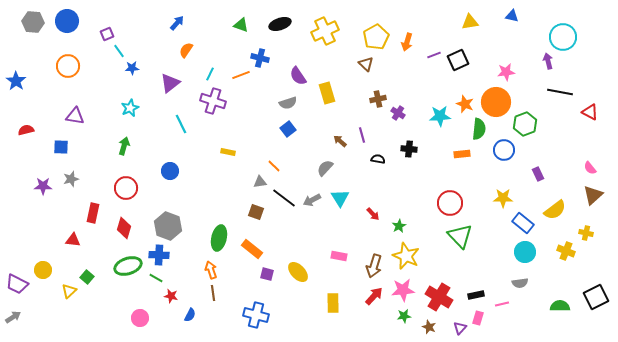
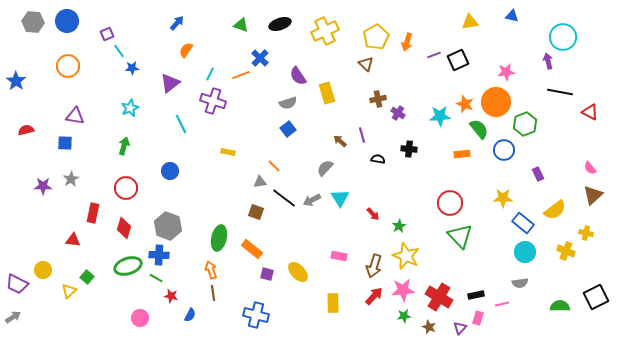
blue cross at (260, 58): rotated 30 degrees clockwise
green semicircle at (479, 129): rotated 45 degrees counterclockwise
blue square at (61, 147): moved 4 px right, 4 px up
gray star at (71, 179): rotated 14 degrees counterclockwise
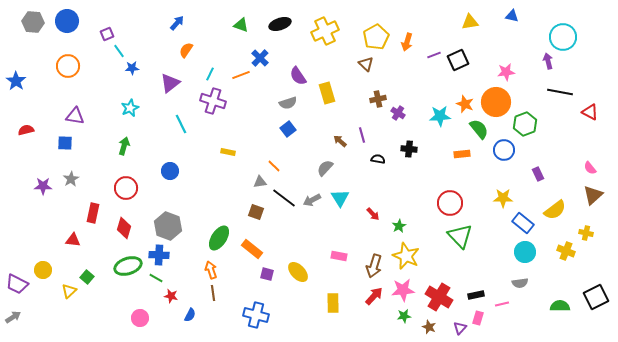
green ellipse at (219, 238): rotated 20 degrees clockwise
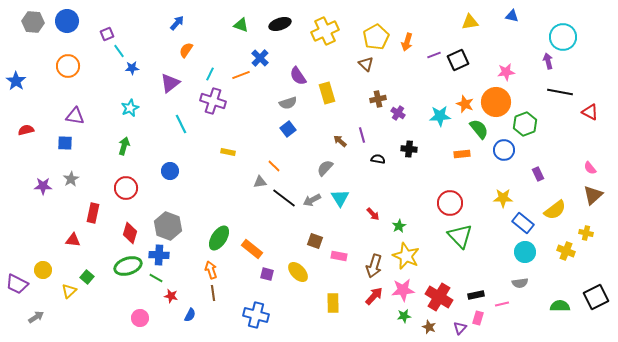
brown square at (256, 212): moved 59 px right, 29 px down
red diamond at (124, 228): moved 6 px right, 5 px down
gray arrow at (13, 317): moved 23 px right
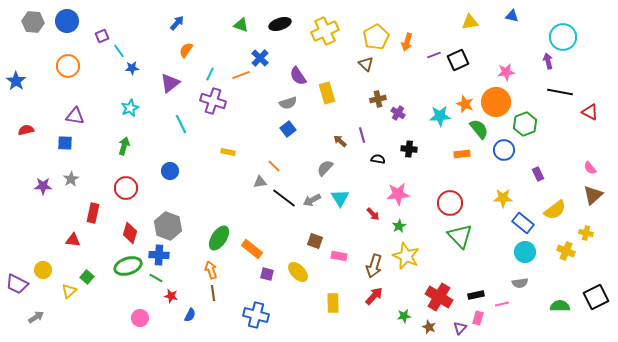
purple square at (107, 34): moved 5 px left, 2 px down
pink star at (403, 290): moved 5 px left, 96 px up
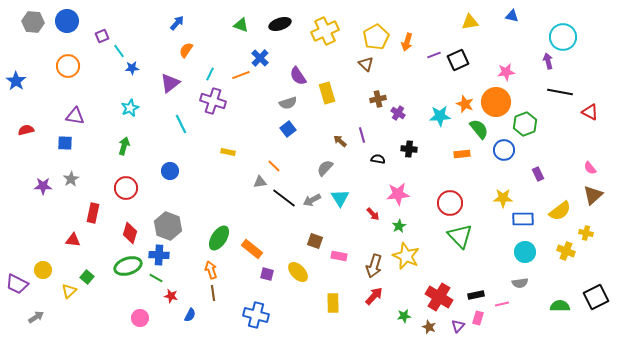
yellow semicircle at (555, 210): moved 5 px right, 1 px down
blue rectangle at (523, 223): moved 4 px up; rotated 40 degrees counterclockwise
purple triangle at (460, 328): moved 2 px left, 2 px up
